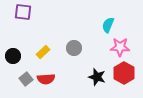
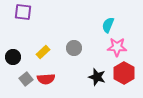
pink star: moved 3 px left
black circle: moved 1 px down
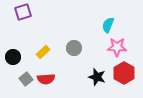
purple square: rotated 24 degrees counterclockwise
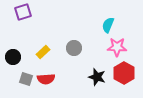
gray square: rotated 32 degrees counterclockwise
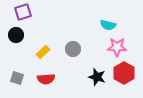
cyan semicircle: rotated 98 degrees counterclockwise
gray circle: moved 1 px left, 1 px down
black circle: moved 3 px right, 22 px up
gray square: moved 9 px left, 1 px up
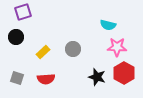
black circle: moved 2 px down
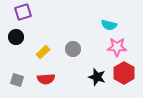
cyan semicircle: moved 1 px right
gray square: moved 2 px down
